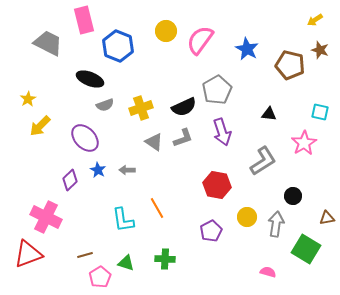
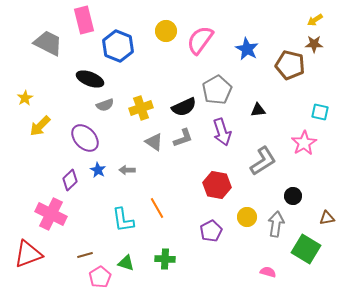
brown star at (320, 50): moved 6 px left, 6 px up; rotated 18 degrees counterclockwise
yellow star at (28, 99): moved 3 px left, 1 px up
black triangle at (269, 114): moved 11 px left, 4 px up; rotated 14 degrees counterclockwise
pink cross at (46, 217): moved 5 px right, 3 px up
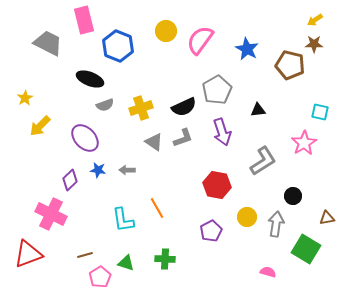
blue star at (98, 170): rotated 21 degrees counterclockwise
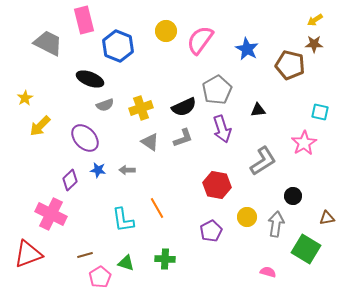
purple arrow at (222, 132): moved 3 px up
gray triangle at (154, 142): moved 4 px left
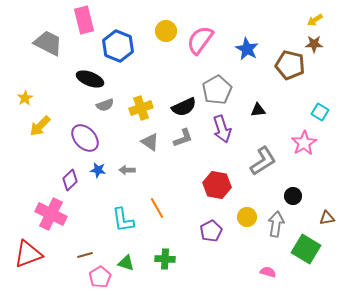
cyan square at (320, 112): rotated 18 degrees clockwise
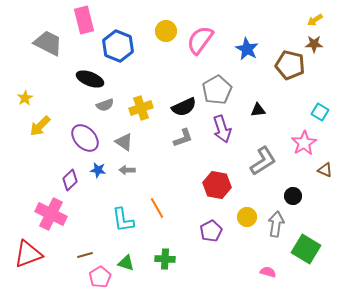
gray triangle at (150, 142): moved 26 px left
brown triangle at (327, 218): moved 2 px left, 48 px up; rotated 35 degrees clockwise
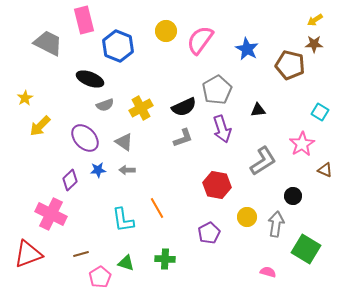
yellow cross at (141, 108): rotated 10 degrees counterclockwise
pink star at (304, 143): moved 2 px left, 1 px down
blue star at (98, 170): rotated 14 degrees counterclockwise
purple pentagon at (211, 231): moved 2 px left, 2 px down
brown line at (85, 255): moved 4 px left, 1 px up
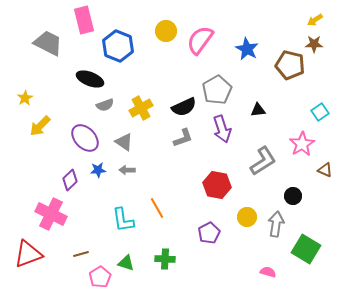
cyan square at (320, 112): rotated 24 degrees clockwise
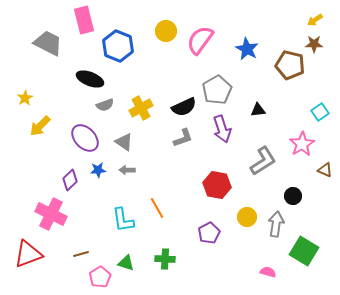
green square at (306, 249): moved 2 px left, 2 px down
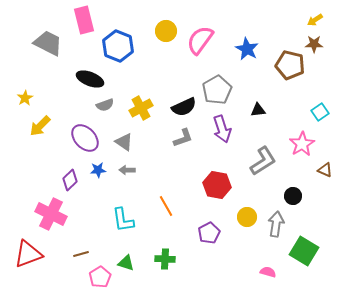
orange line at (157, 208): moved 9 px right, 2 px up
